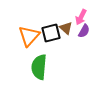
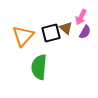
purple semicircle: moved 1 px right, 1 px down
orange triangle: moved 6 px left
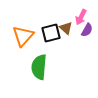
purple semicircle: moved 2 px right, 2 px up
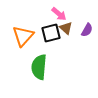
pink arrow: moved 22 px left, 3 px up; rotated 77 degrees counterclockwise
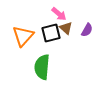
green semicircle: moved 3 px right
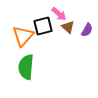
brown triangle: moved 2 px right, 1 px up
black square: moved 8 px left, 7 px up
green semicircle: moved 16 px left
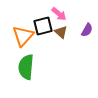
brown triangle: moved 7 px left, 5 px down
